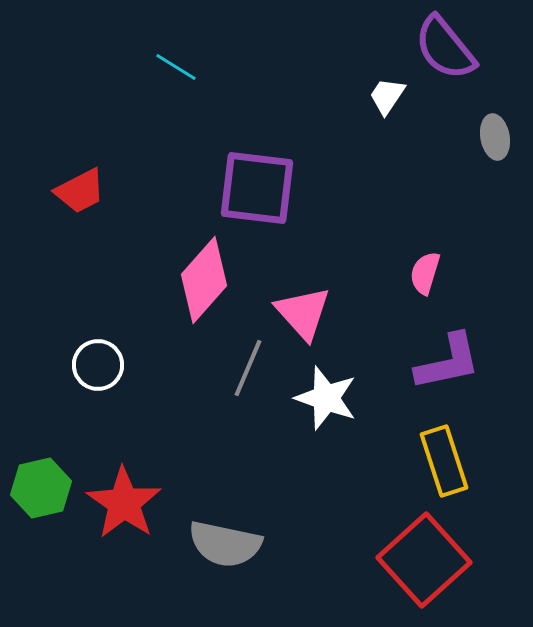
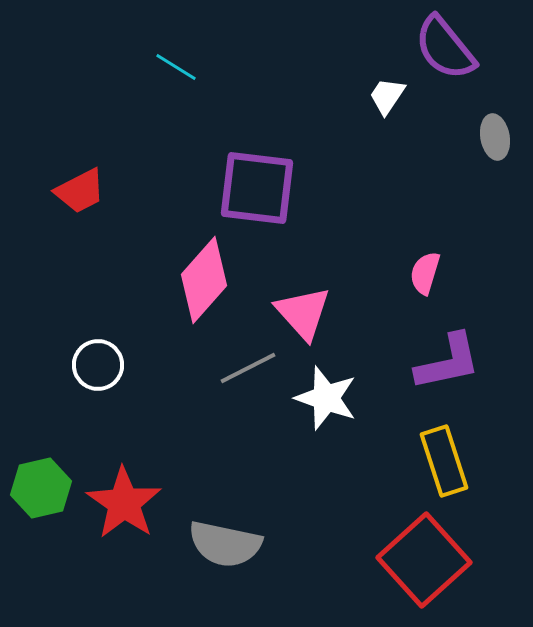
gray line: rotated 40 degrees clockwise
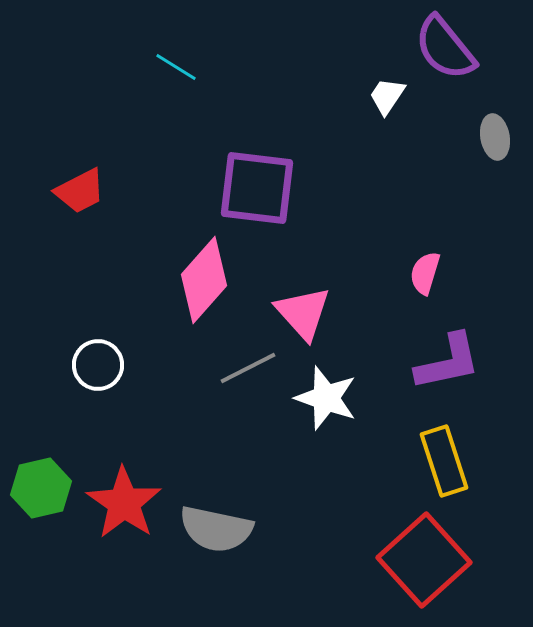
gray semicircle: moved 9 px left, 15 px up
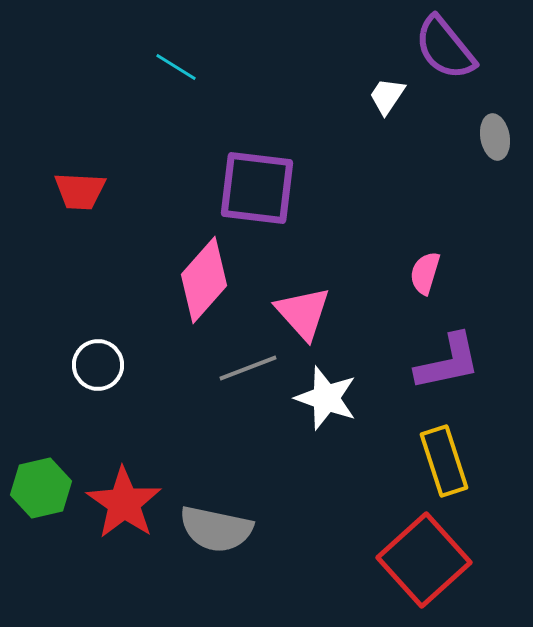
red trapezoid: rotated 30 degrees clockwise
gray line: rotated 6 degrees clockwise
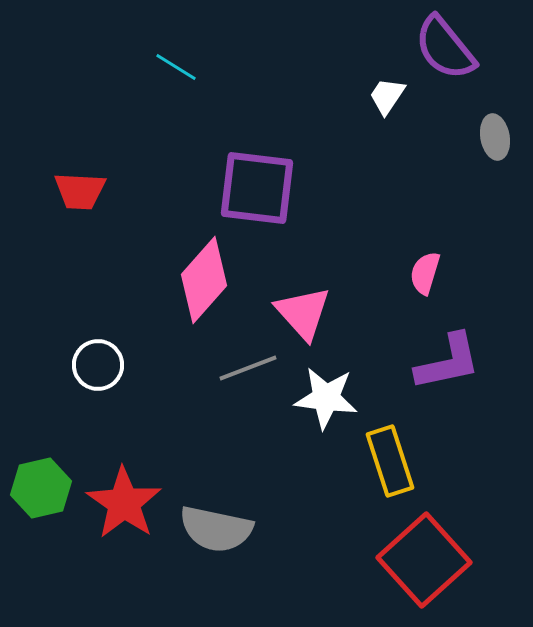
white star: rotated 12 degrees counterclockwise
yellow rectangle: moved 54 px left
